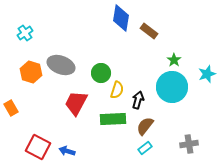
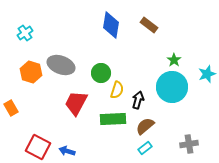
blue diamond: moved 10 px left, 7 px down
brown rectangle: moved 6 px up
brown semicircle: rotated 12 degrees clockwise
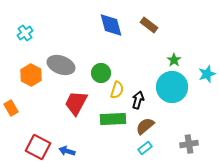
blue diamond: rotated 24 degrees counterclockwise
orange hexagon: moved 3 px down; rotated 10 degrees clockwise
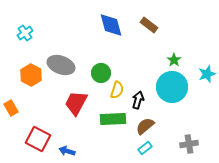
red square: moved 8 px up
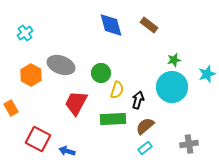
green star: rotated 24 degrees clockwise
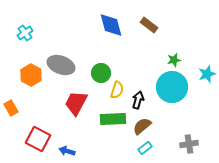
brown semicircle: moved 3 px left
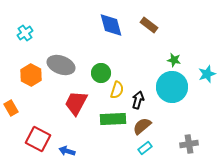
green star: rotated 24 degrees clockwise
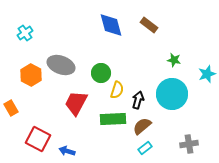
cyan circle: moved 7 px down
